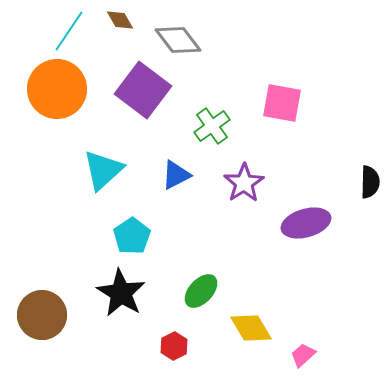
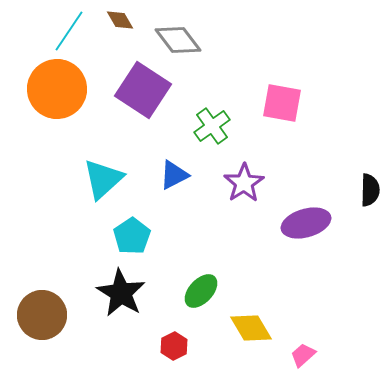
purple square: rotated 4 degrees counterclockwise
cyan triangle: moved 9 px down
blue triangle: moved 2 px left
black semicircle: moved 8 px down
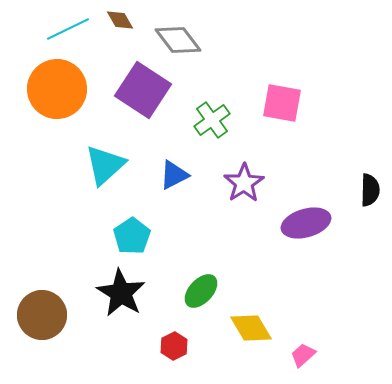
cyan line: moved 1 px left, 2 px up; rotated 30 degrees clockwise
green cross: moved 6 px up
cyan triangle: moved 2 px right, 14 px up
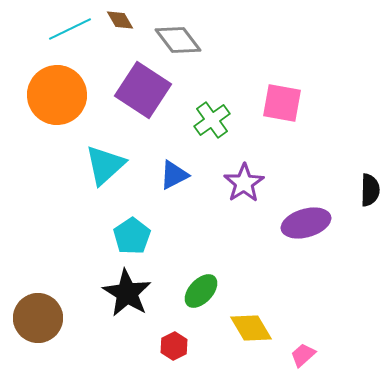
cyan line: moved 2 px right
orange circle: moved 6 px down
black star: moved 6 px right
brown circle: moved 4 px left, 3 px down
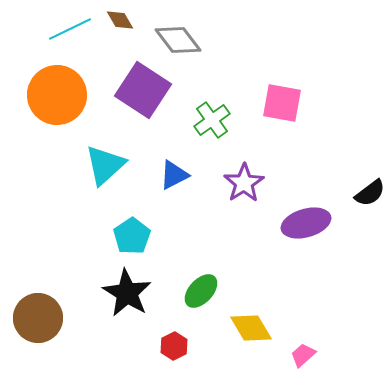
black semicircle: moved 3 px down; rotated 52 degrees clockwise
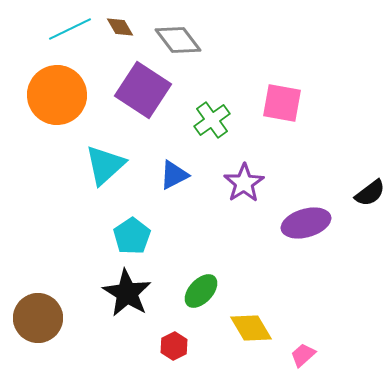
brown diamond: moved 7 px down
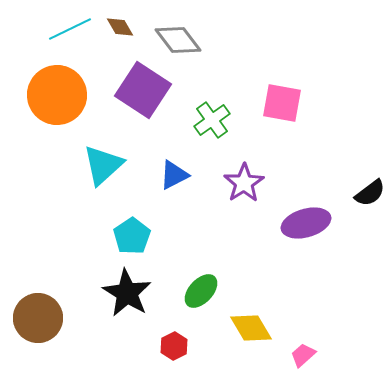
cyan triangle: moved 2 px left
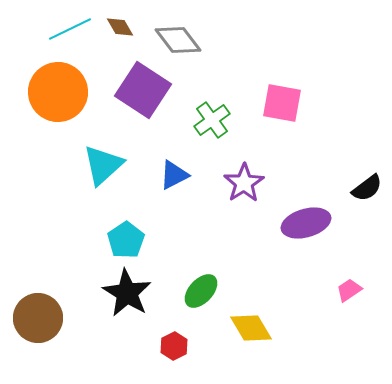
orange circle: moved 1 px right, 3 px up
black semicircle: moved 3 px left, 5 px up
cyan pentagon: moved 6 px left, 4 px down
pink trapezoid: moved 46 px right, 65 px up; rotated 8 degrees clockwise
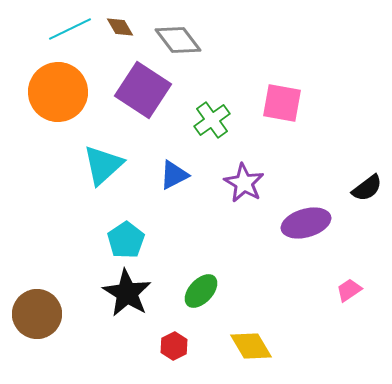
purple star: rotated 9 degrees counterclockwise
brown circle: moved 1 px left, 4 px up
yellow diamond: moved 18 px down
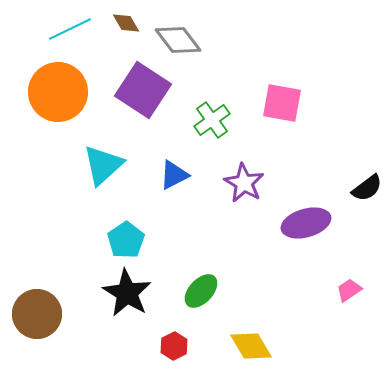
brown diamond: moved 6 px right, 4 px up
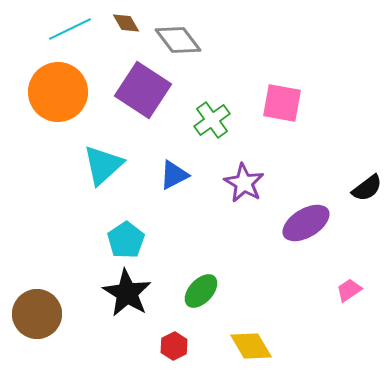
purple ellipse: rotated 15 degrees counterclockwise
